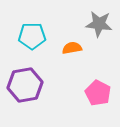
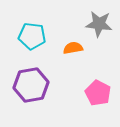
cyan pentagon: rotated 8 degrees clockwise
orange semicircle: moved 1 px right
purple hexagon: moved 6 px right
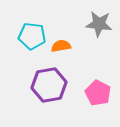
orange semicircle: moved 12 px left, 2 px up
purple hexagon: moved 18 px right
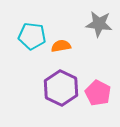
purple hexagon: moved 12 px right, 3 px down; rotated 24 degrees counterclockwise
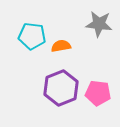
purple hexagon: rotated 12 degrees clockwise
pink pentagon: rotated 20 degrees counterclockwise
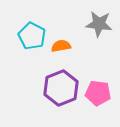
cyan pentagon: rotated 20 degrees clockwise
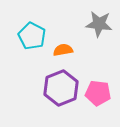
orange semicircle: moved 2 px right, 4 px down
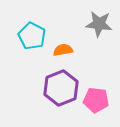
pink pentagon: moved 2 px left, 7 px down
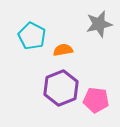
gray star: rotated 20 degrees counterclockwise
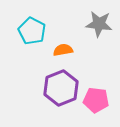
gray star: rotated 20 degrees clockwise
cyan pentagon: moved 5 px up
